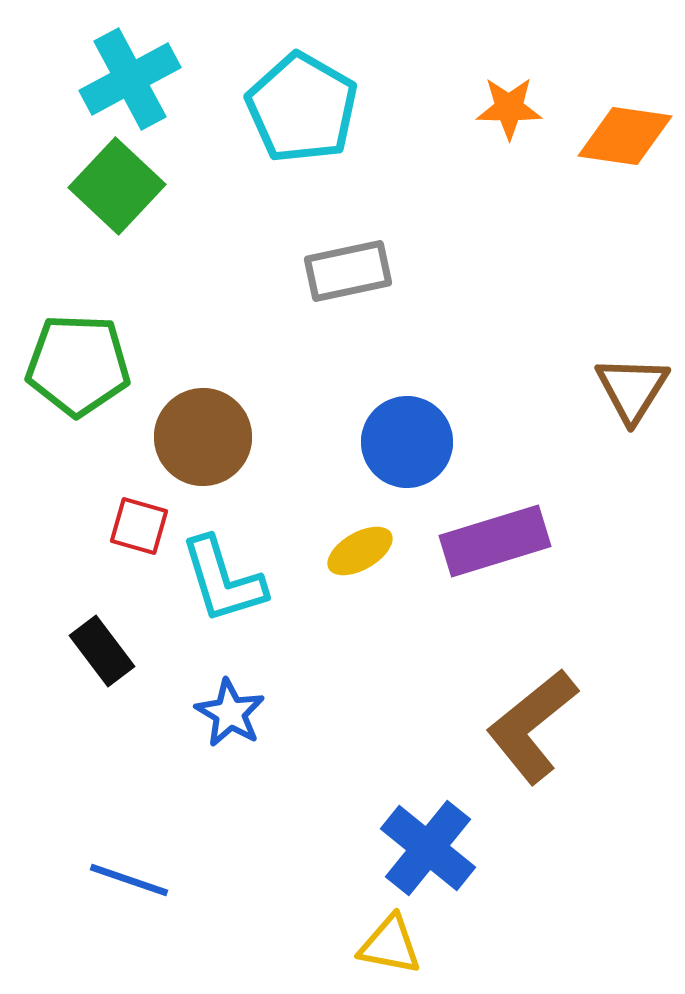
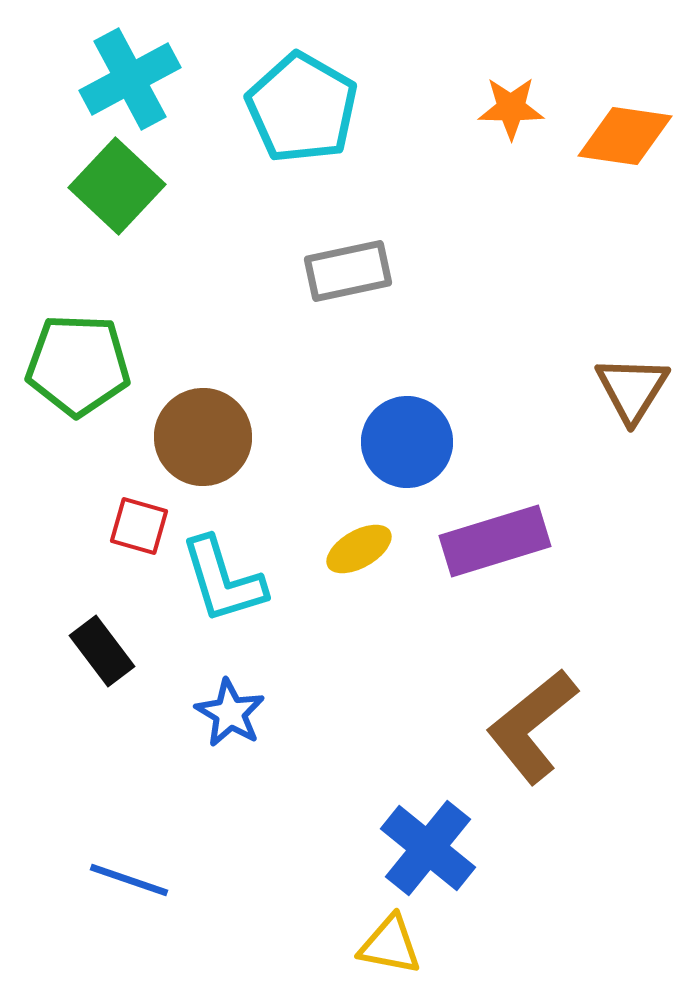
orange star: moved 2 px right
yellow ellipse: moved 1 px left, 2 px up
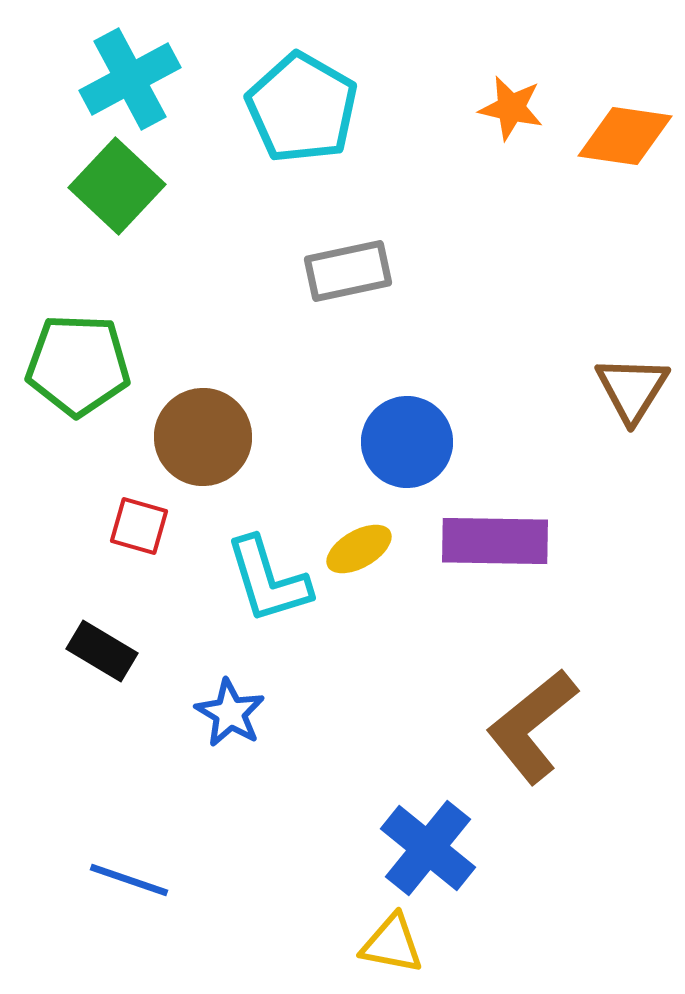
orange star: rotated 12 degrees clockwise
purple rectangle: rotated 18 degrees clockwise
cyan L-shape: moved 45 px right
black rectangle: rotated 22 degrees counterclockwise
yellow triangle: moved 2 px right, 1 px up
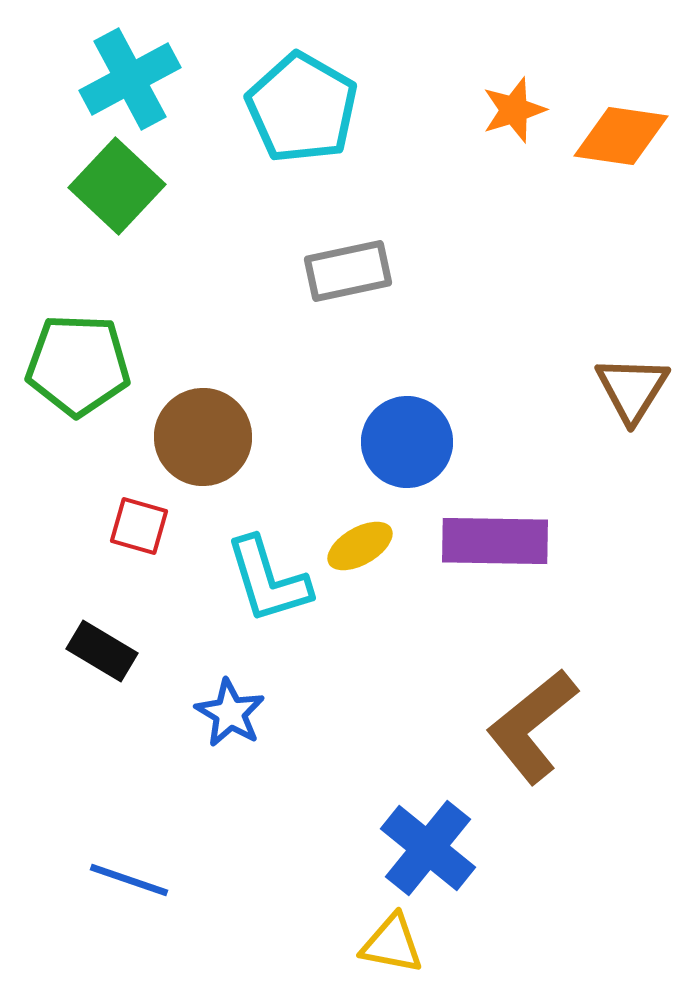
orange star: moved 3 px right, 2 px down; rotated 30 degrees counterclockwise
orange diamond: moved 4 px left
yellow ellipse: moved 1 px right, 3 px up
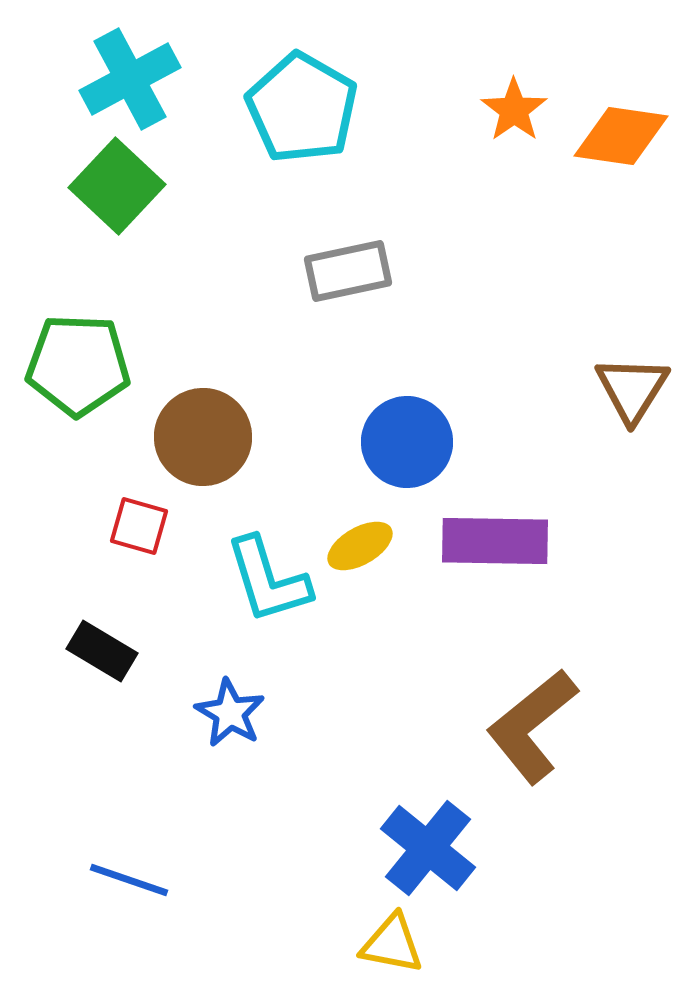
orange star: rotated 18 degrees counterclockwise
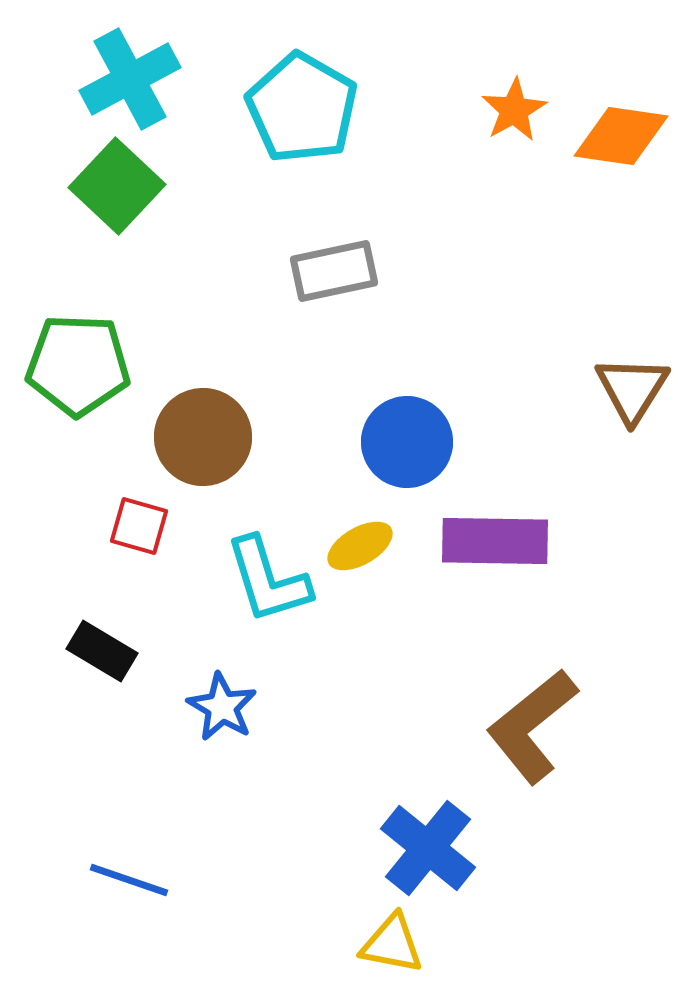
orange star: rotated 6 degrees clockwise
gray rectangle: moved 14 px left
blue star: moved 8 px left, 6 px up
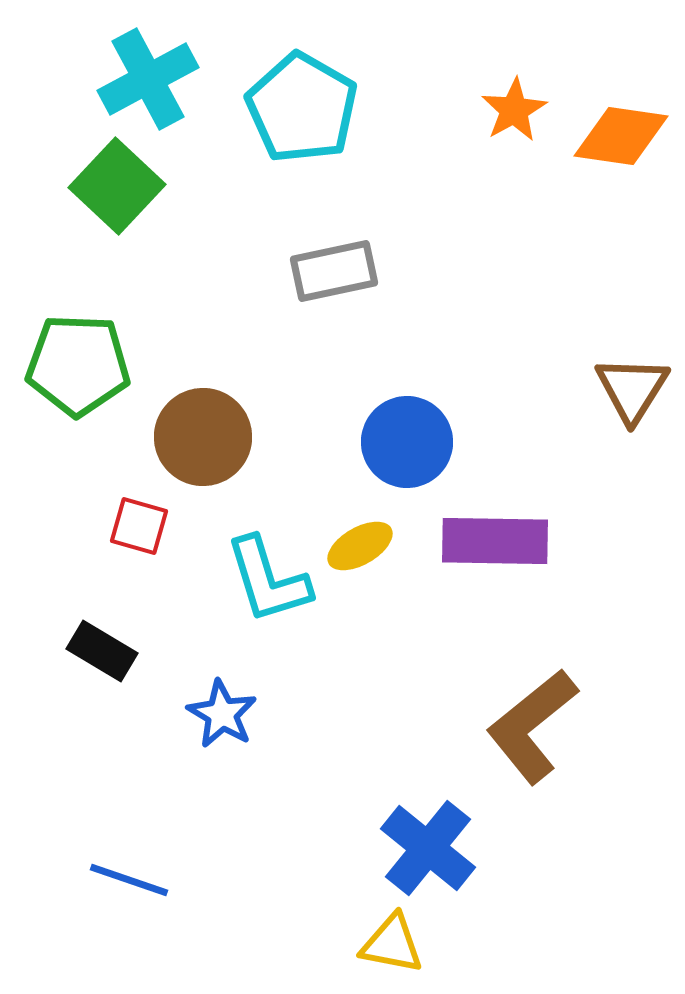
cyan cross: moved 18 px right
blue star: moved 7 px down
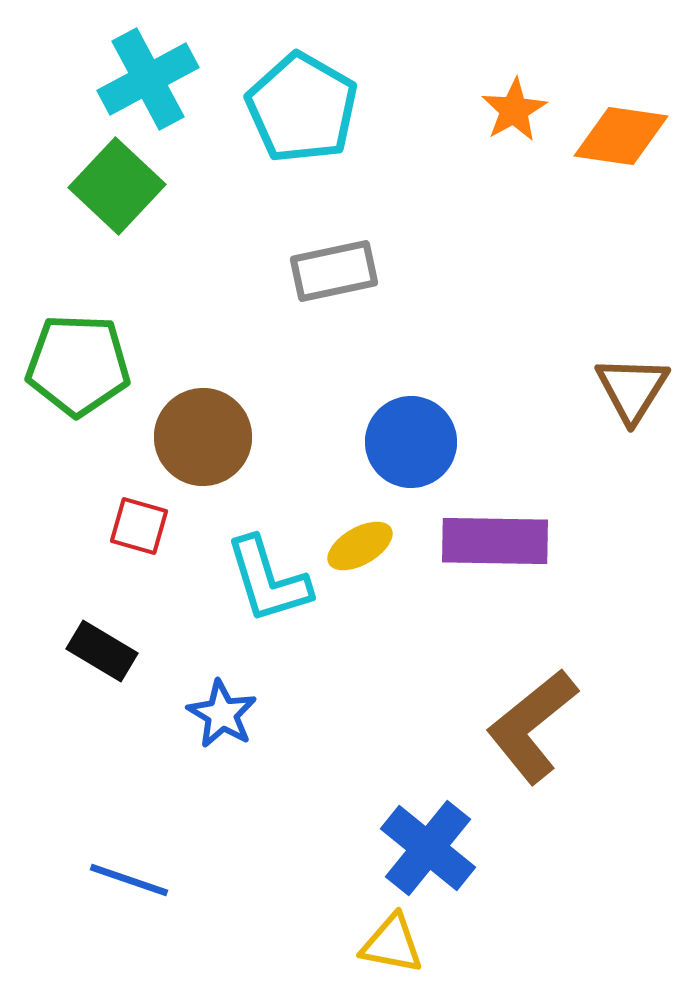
blue circle: moved 4 px right
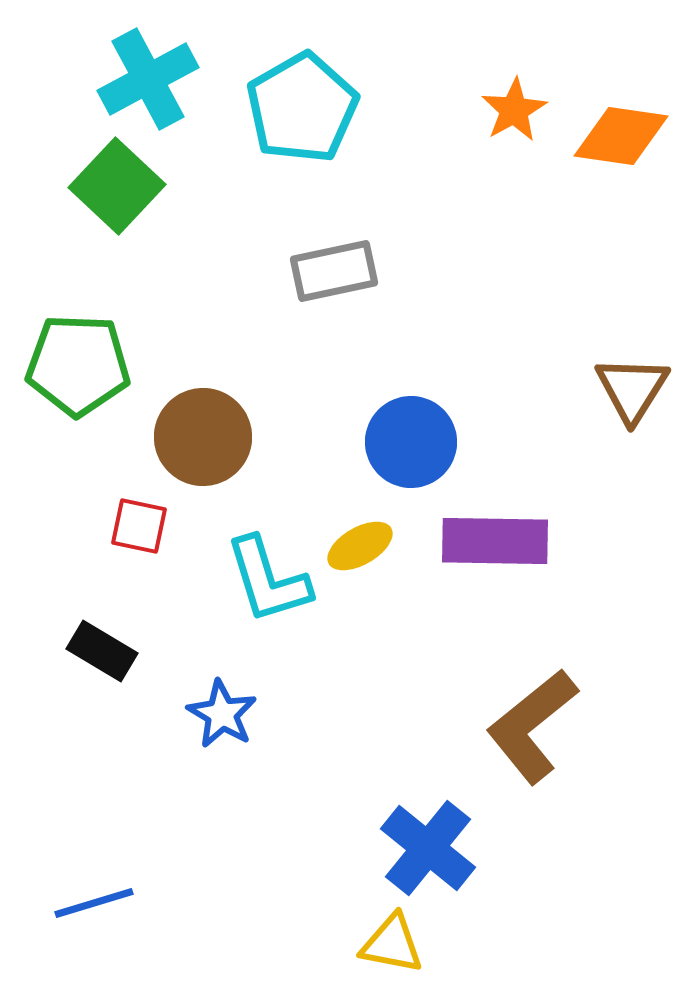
cyan pentagon: rotated 12 degrees clockwise
red square: rotated 4 degrees counterclockwise
blue line: moved 35 px left, 23 px down; rotated 36 degrees counterclockwise
